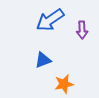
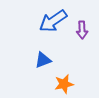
blue arrow: moved 3 px right, 1 px down
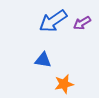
purple arrow: moved 7 px up; rotated 60 degrees clockwise
blue triangle: rotated 30 degrees clockwise
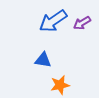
orange star: moved 4 px left, 1 px down
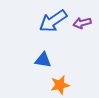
purple arrow: rotated 18 degrees clockwise
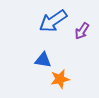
purple arrow: moved 8 px down; rotated 42 degrees counterclockwise
orange star: moved 6 px up
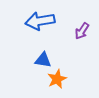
blue arrow: moved 13 px left; rotated 24 degrees clockwise
orange star: moved 3 px left; rotated 12 degrees counterclockwise
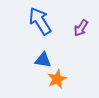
blue arrow: rotated 68 degrees clockwise
purple arrow: moved 1 px left, 3 px up
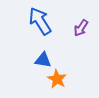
orange star: rotated 18 degrees counterclockwise
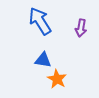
purple arrow: rotated 24 degrees counterclockwise
